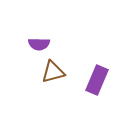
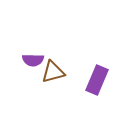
purple semicircle: moved 6 px left, 16 px down
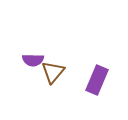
brown triangle: rotated 35 degrees counterclockwise
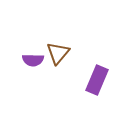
brown triangle: moved 5 px right, 19 px up
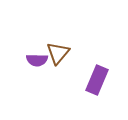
purple semicircle: moved 4 px right
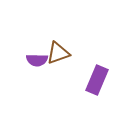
brown triangle: rotated 30 degrees clockwise
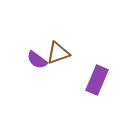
purple semicircle: rotated 35 degrees clockwise
